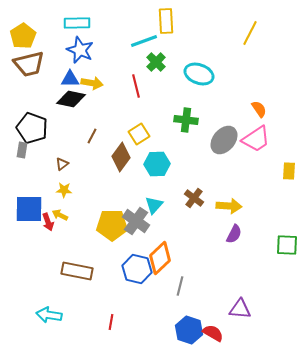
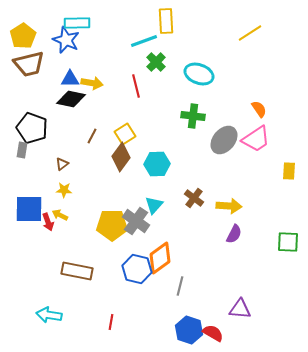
yellow line at (250, 33): rotated 30 degrees clockwise
blue star at (80, 50): moved 14 px left, 10 px up
green cross at (186, 120): moved 7 px right, 4 px up
yellow square at (139, 134): moved 14 px left
green square at (287, 245): moved 1 px right, 3 px up
orange diamond at (160, 258): rotated 8 degrees clockwise
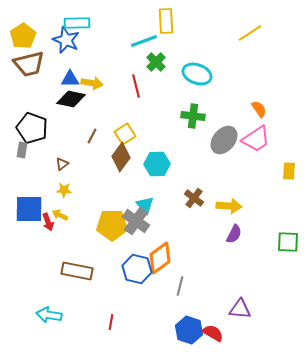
cyan ellipse at (199, 74): moved 2 px left
cyan triangle at (154, 205): moved 9 px left; rotated 24 degrees counterclockwise
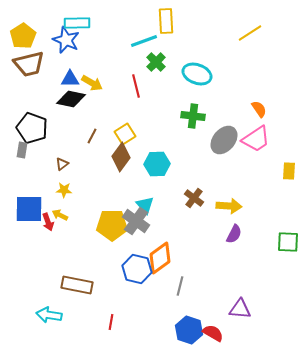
yellow arrow at (92, 83): rotated 20 degrees clockwise
brown rectangle at (77, 271): moved 14 px down
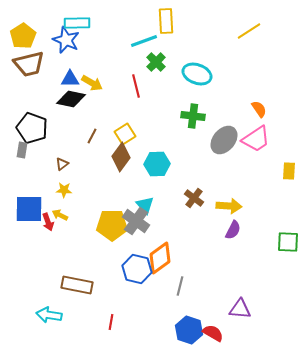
yellow line at (250, 33): moved 1 px left, 2 px up
purple semicircle at (234, 234): moved 1 px left, 4 px up
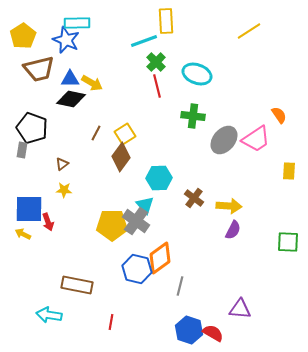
brown trapezoid at (29, 64): moved 10 px right, 5 px down
red line at (136, 86): moved 21 px right
orange semicircle at (259, 109): moved 20 px right, 6 px down
brown line at (92, 136): moved 4 px right, 3 px up
cyan hexagon at (157, 164): moved 2 px right, 14 px down
yellow arrow at (60, 215): moved 37 px left, 19 px down
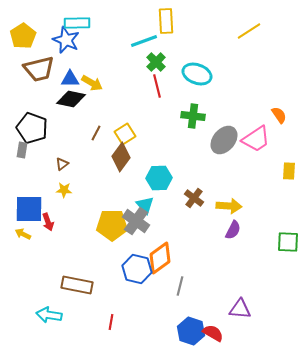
blue hexagon at (189, 330): moved 2 px right, 1 px down
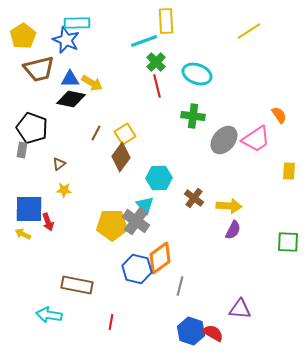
brown triangle at (62, 164): moved 3 px left
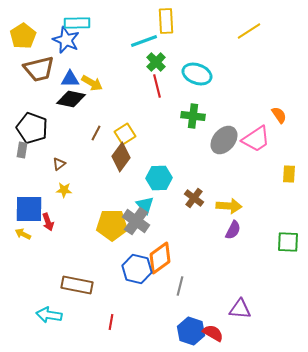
yellow rectangle at (289, 171): moved 3 px down
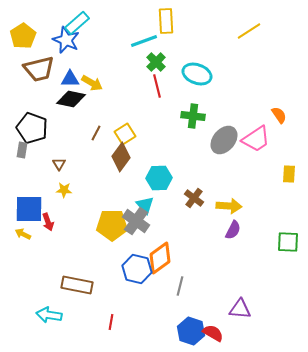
cyan rectangle at (77, 23): rotated 40 degrees counterclockwise
brown triangle at (59, 164): rotated 24 degrees counterclockwise
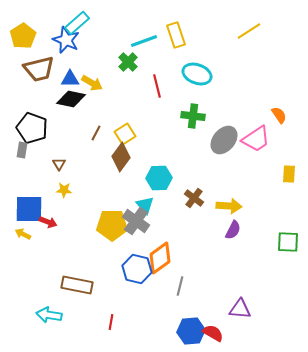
yellow rectangle at (166, 21): moved 10 px right, 14 px down; rotated 15 degrees counterclockwise
green cross at (156, 62): moved 28 px left
red arrow at (48, 222): rotated 48 degrees counterclockwise
blue hexagon at (191, 331): rotated 24 degrees counterclockwise
